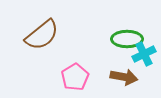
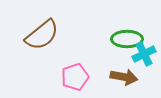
pink pentagon: rotated 12 degrees clockwise
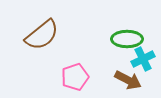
cyan cross: moved 1 px left, 5 px down
brown arrow: moved 4 px right, 3 px down; rotated 16 degrees clockwise
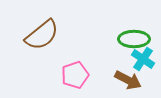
green ellipse: moved 7 px right
cyan cross: rotated 30 degrees counterclockwise
pink pentagon: moved 2 px up
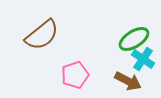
green ellipse: rotated 32 degrees counterclockwise
brown arrow: moved 1 px down
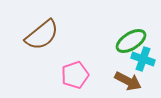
green ellipse: moved 3 px left, 2 px down
cyan cross: rotated 15 degrees counterclockwise
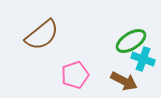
brown arrow: moved 4 px left
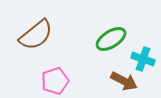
brown semicircle: moved 6 px left
green ellipse: moved 20 px left, 2 px up
pink pentagon: moved 20 px left, 6 px down
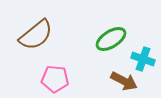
pink pentagon: moved 2 px up; rotated 24 degrees clockwise
